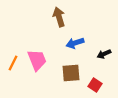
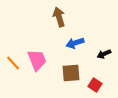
orange line: rotated 70 degrees counterclockwise
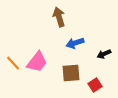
pink trapezoid: moved 2 px down; rotated 60 degrees clockwise
red square: rotated 24 degrees clockwise
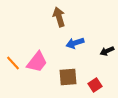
black arrow: moved 3 px right, 3 px up
brown square: moved 3 px left, 4 px down
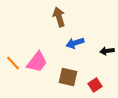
black arrow: rotated 16 degrees clockwise
brown square: rotated 18 degrees clockwise
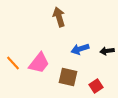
blue arrow: moved 5 px right, 6 px down
pink trapezoid: moved 2 px right, 1 px down
red square: moved 1 px right, 1 px down
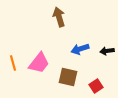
orange line: rotated 28 degrees clockwise
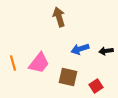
black arrow: moved 1 px left
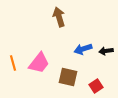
blue arrow: moved 3 px right
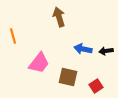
blue arrow: rotated 30 degrees clockwise
orange line: moved 27 px up
